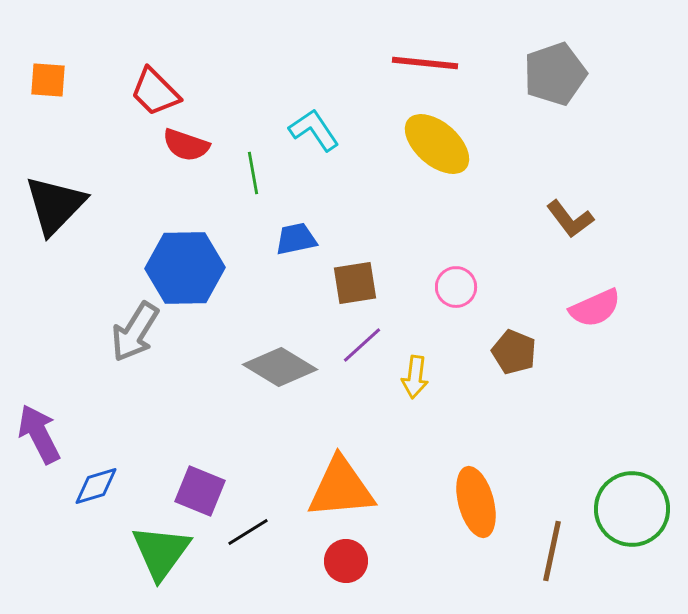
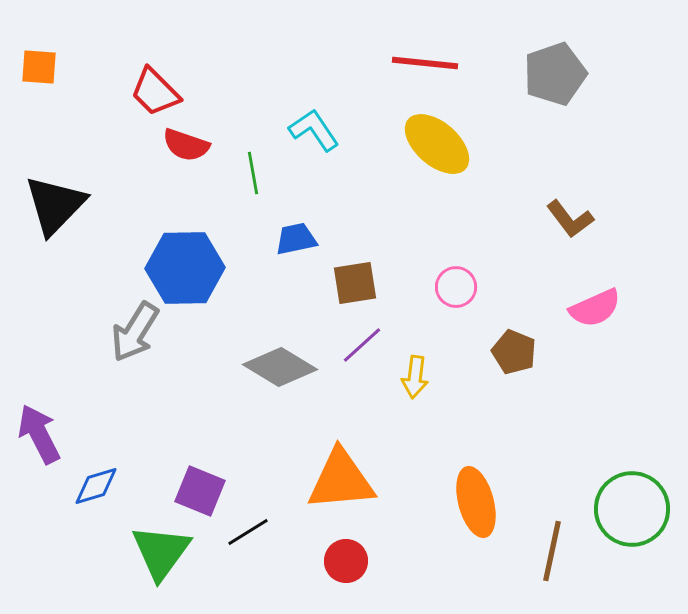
orange square: moved 9 px left, 13 px up
orange triangle: moved 8 px up
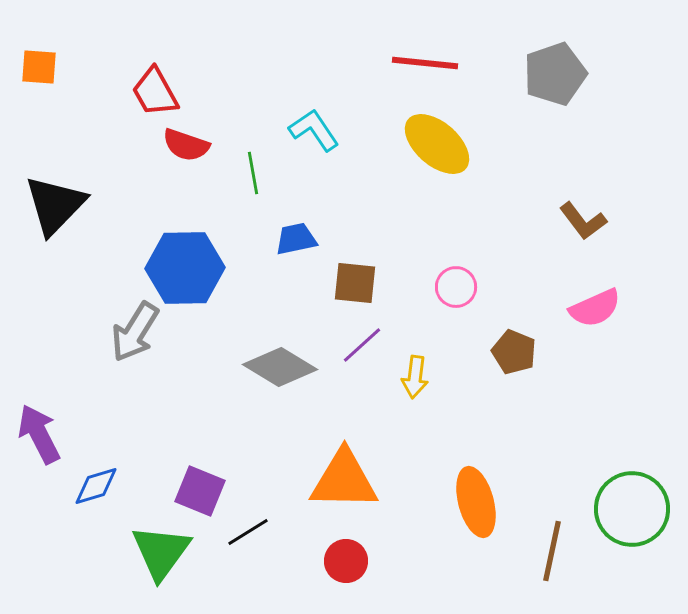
red trapezoid: rotated 16 degrees clockwise
brown L-shape: moved 13 px right, 2 px down
brown square: rotated 15 degrees clockwise
orange triangle: moved 3 px right; rotated 6 degrees clockwise
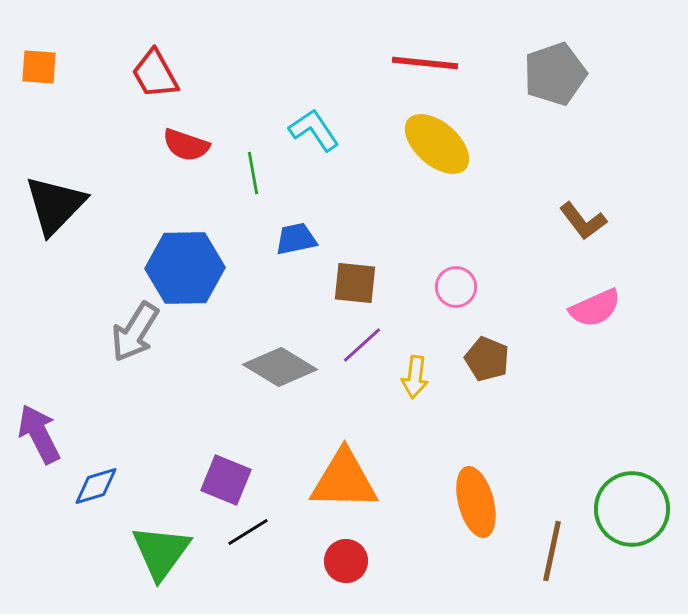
red trapezoid: moved 18 px up
brown pentagon: moved 27 px left, 7 px down
purple square: moved 26 px right, 11 px up
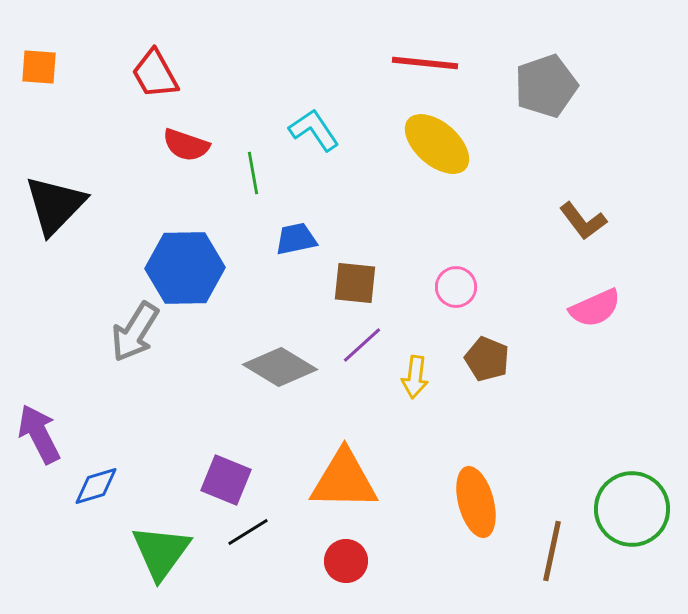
gray pentagon: moved 9 px left, 12 px down
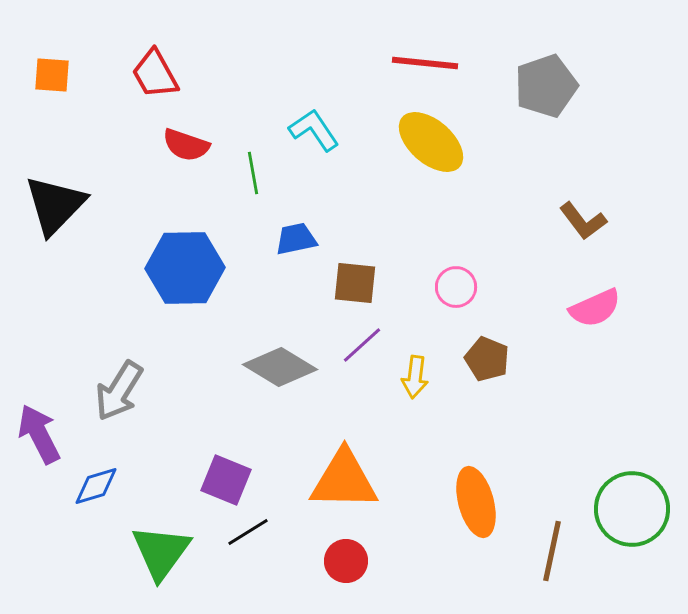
orange square: moved 13 px right, 8 px down
yellow ellipse: moved 6 px left, 2 px up
gray arrow: moved 16 px left, 59 px down
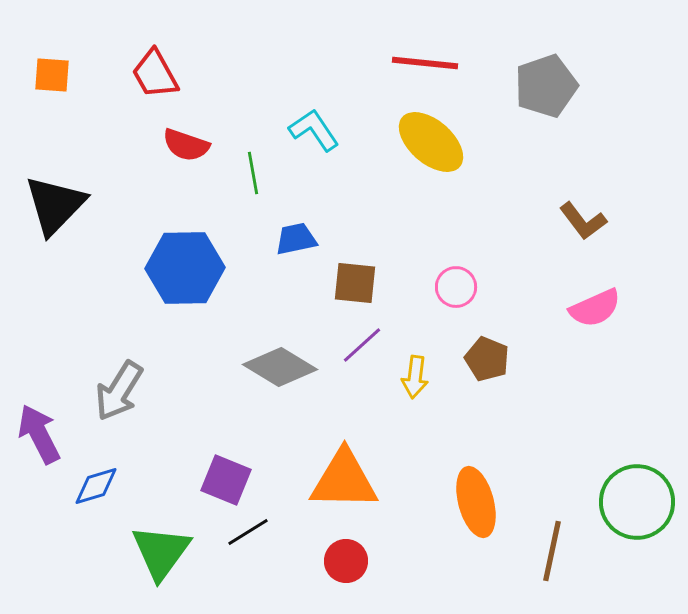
green circle: moved 5 px right, 7 px up
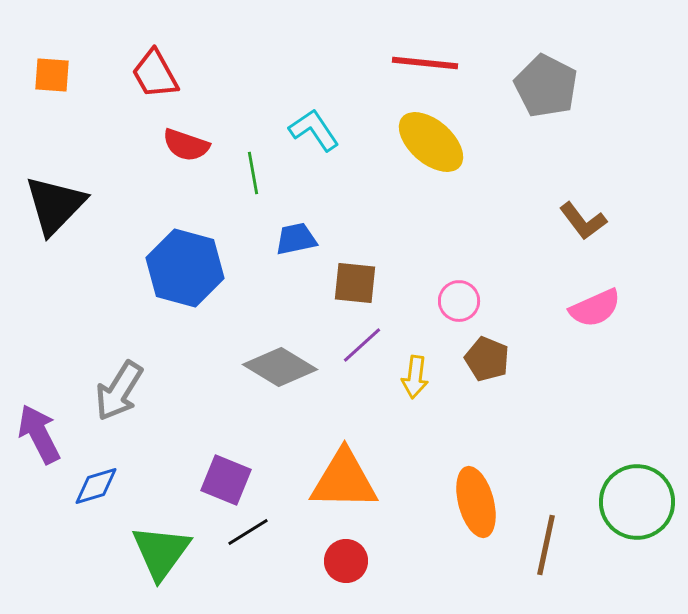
gray pentagon: rotated 26 degrees counterclockwise
blue hexagon: rotated 16 degrees clockwise
pink circle: moved 3 px right, 14 px down
brown line: moved 6 px left, 6 px up
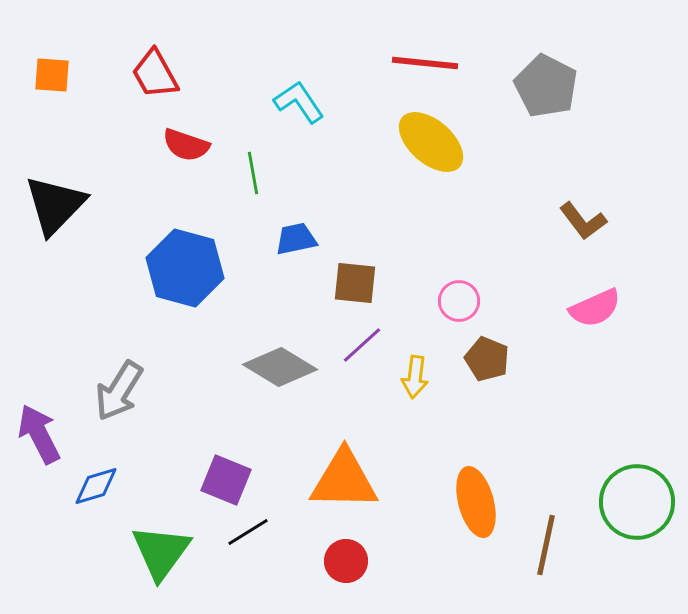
cyan L-shape: moved 15 px left, 28 px up
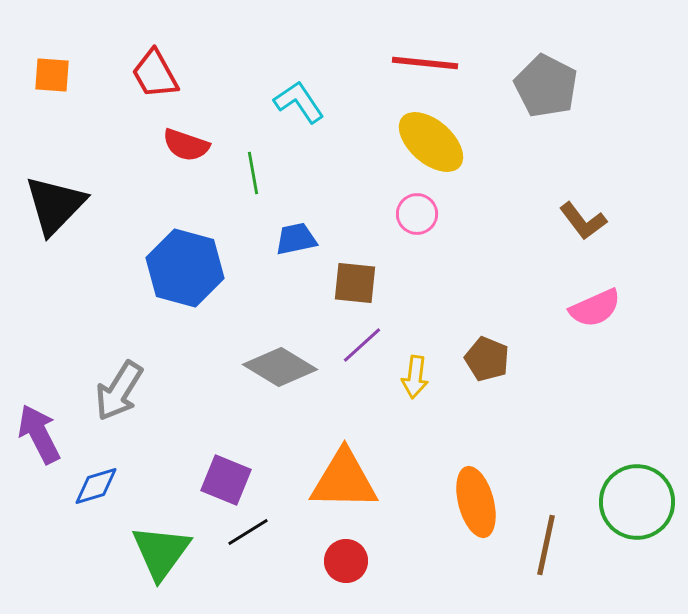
pink circle: moved 42 px left, 87 px up
